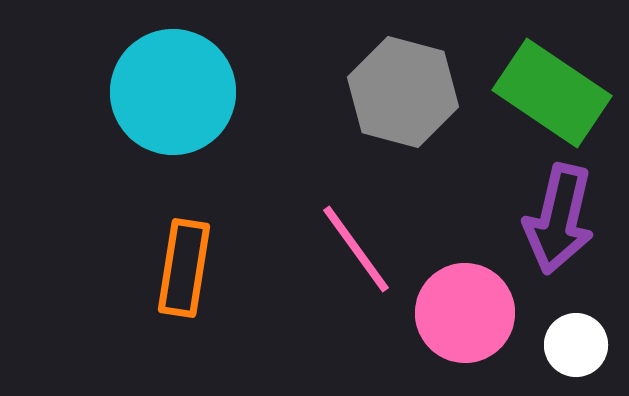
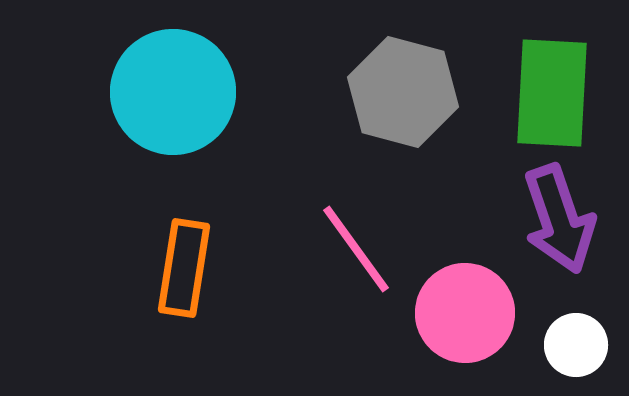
green rectangle: rotated 59 degrees clockwise
purple arrow: rotated 32 degrees counterclockwise
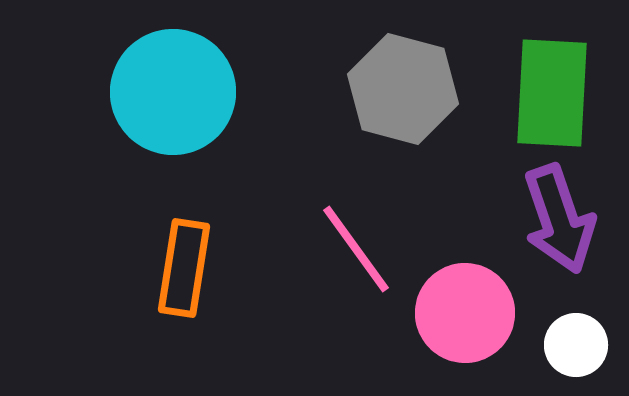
gray hexagon: moved 3 px up
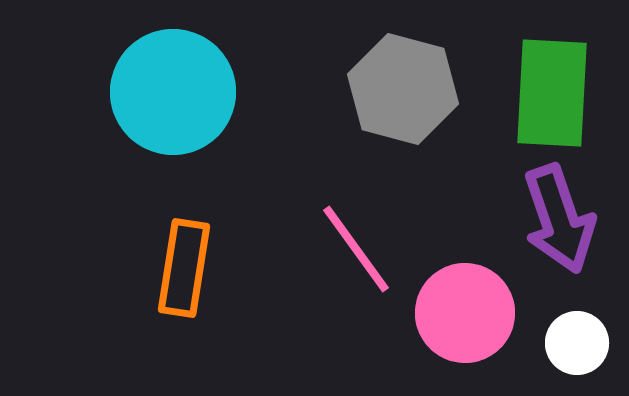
white circle: moved 1 px right, 2 px up
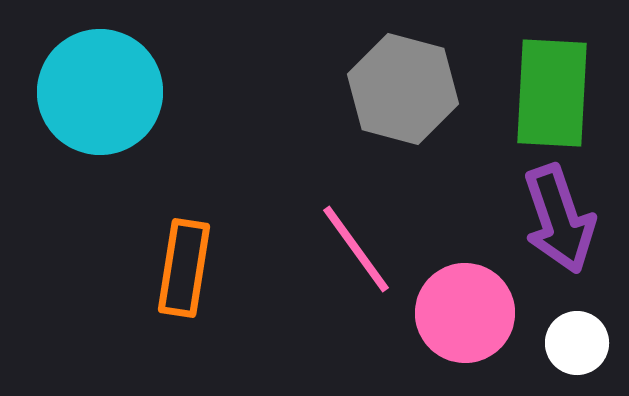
cyan circle: moved 73 px left
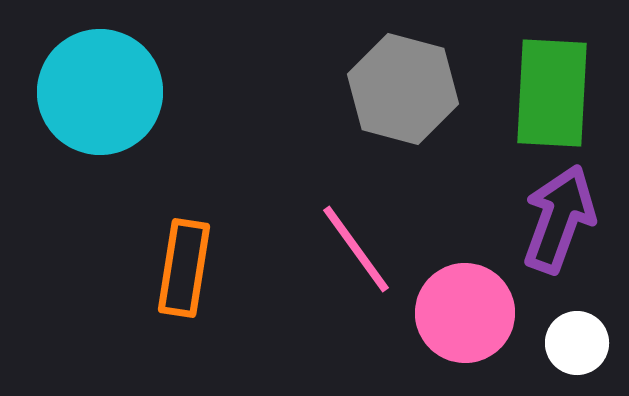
purple arrow: rotated 141 degrees counterclockwise
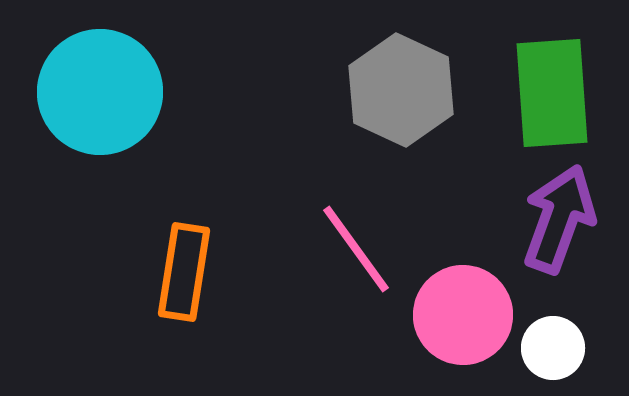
gray hexagon: moved 2 px left, 1 px down; rotated 10 degrees clockwise
green rectangle: rotated 7 degrees counterclockwise
orange rectangle: moved 4 px down
pink circle: moved 2 px left, 2 px down
white circle: moved 24 px left, 5 px down
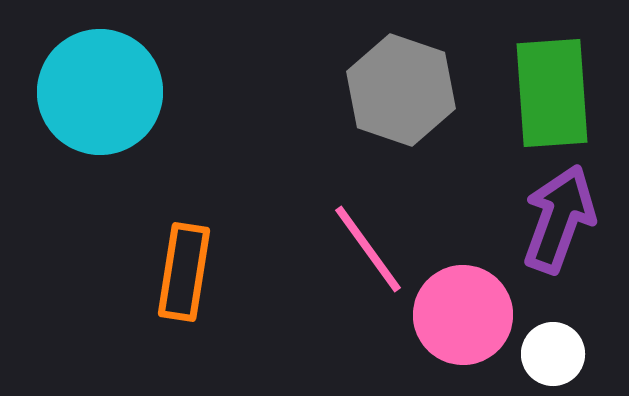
gray hexagon: rotated 6 degrees counterclockwise
pink line: moved 12 px right
white circle: moved 6 px down
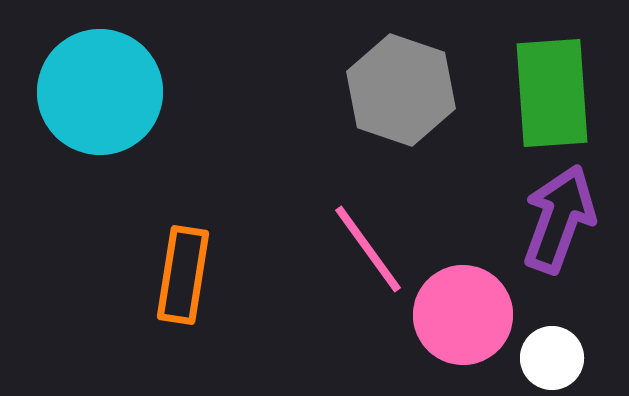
orange rectangle: moved 1 px left, 3 px down
white circle: moved 1 px left, 4 px down
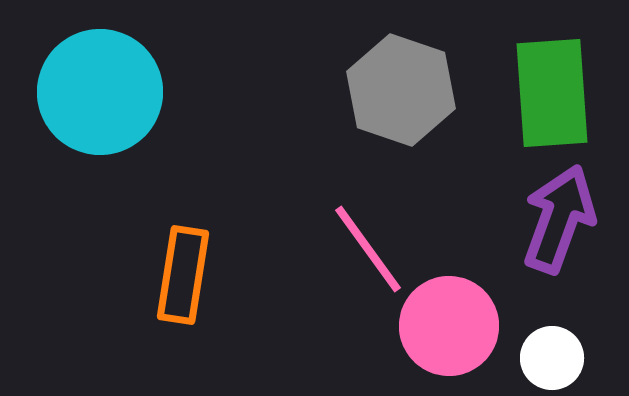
pink circle: moved 14 px left, 11 px down
